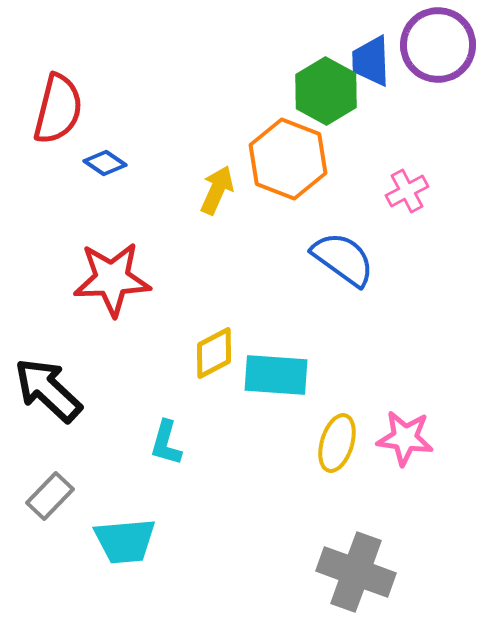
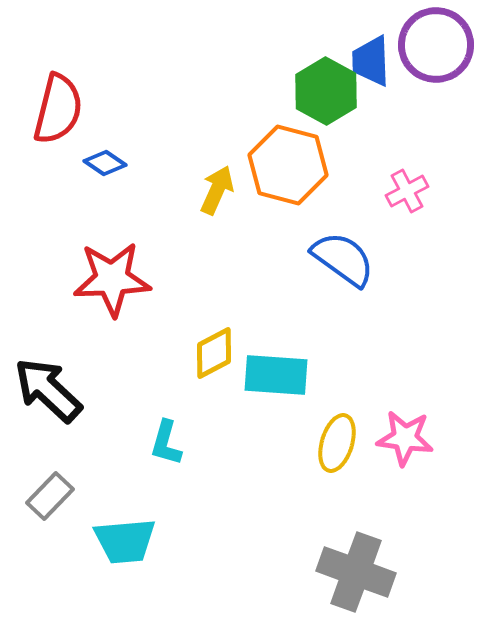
purple circle: moved 2 px left
orange hexagon: moved 6 px down; rotated 6 degrees counterclockwise
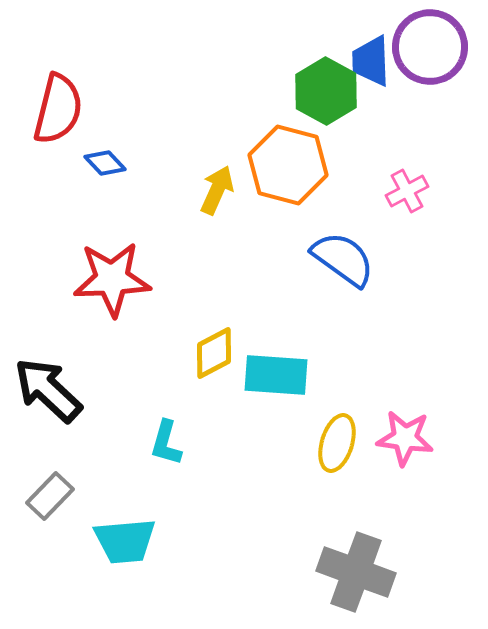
purple circle: moved 6 px left, 2 px down
blue diamond: rotated 12 degrees clockwise
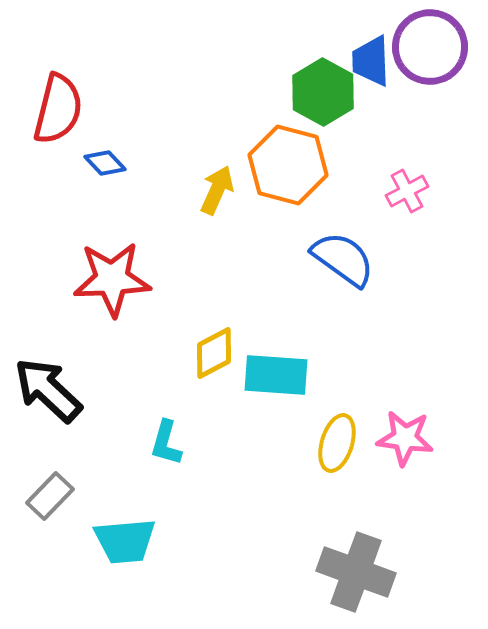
green hexagon: moved 3 px left, 1 px down
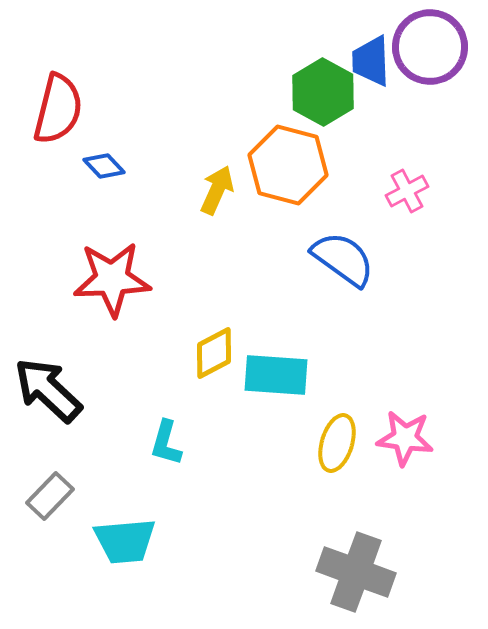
blue diamond: moved 1 px left, 3 px down
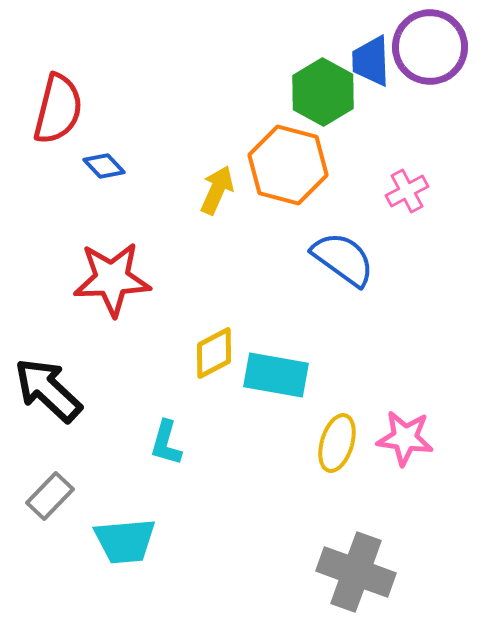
cyan rectangle: rotated 6 degrees clockwise
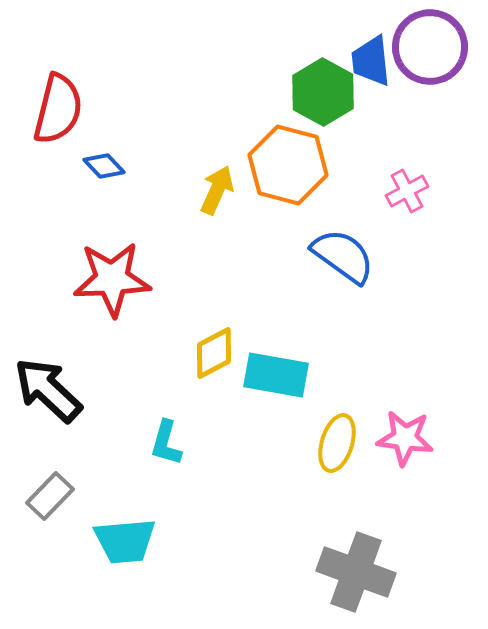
blue trapezoid: rotated 4 degrees counterclockwise
blue semicircle: moved 3 px up
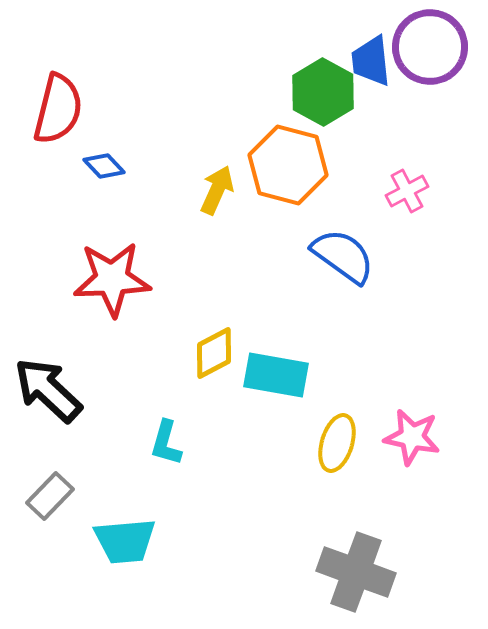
pink star: moved 7 px right, 1 px up; rotated 4 degrees clockwise
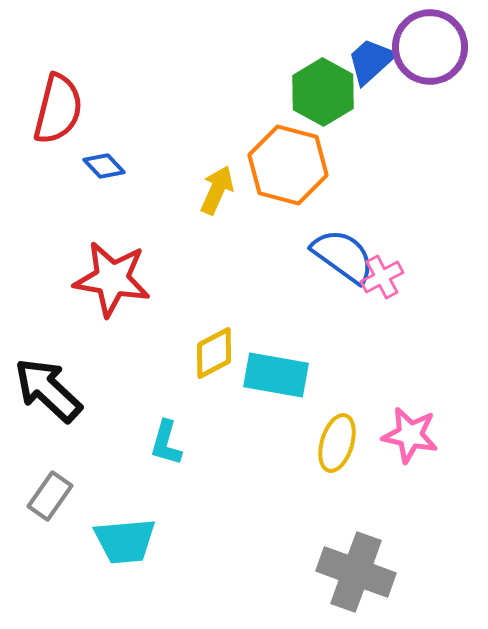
blue trapezoid: rotated 54 degrees clockwise
pink cross: moved 25 px left, 86 px down
red star: rotated 12 degrees clockwise
pink star: moved 2 px left, 2 px up
gray rectangle: rotated 9 degrees counterclockwise
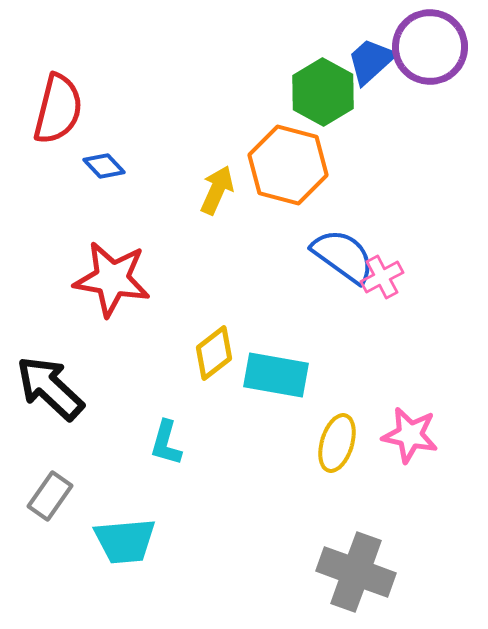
yellow diamond: rotated 10 degrees counterclockwise
black arrow: moved 2 px right, 2 px up
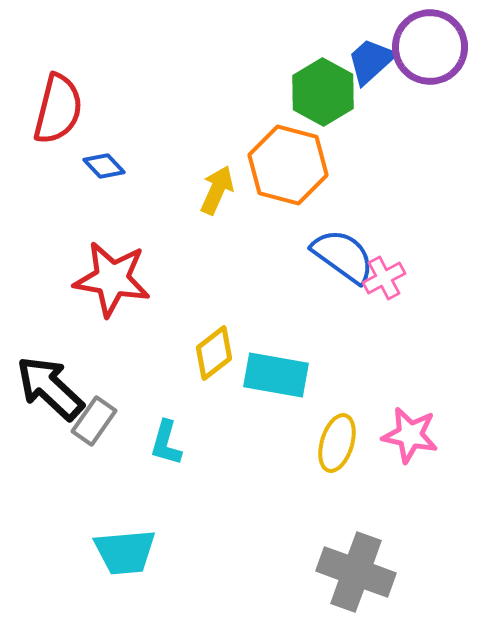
pink cross: moved 2 px right, 1 px down
gray rectangle: moved 44 px right, 75 px up
cyan trapezoid: moved 11 px down
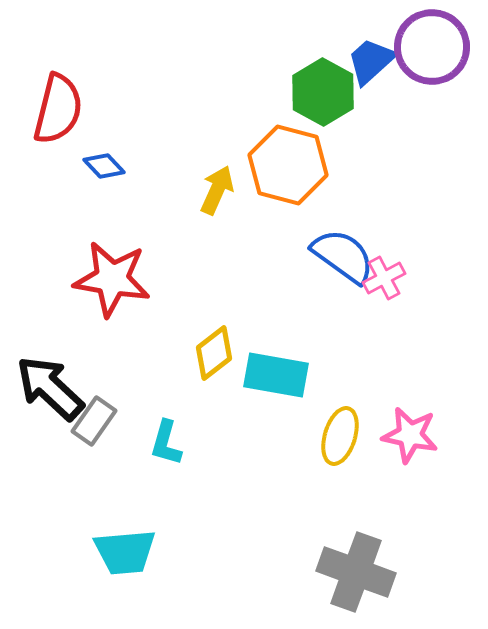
purple circle: moved 2 px right
yellow ellipse: moved 3 px right, 7 px up
